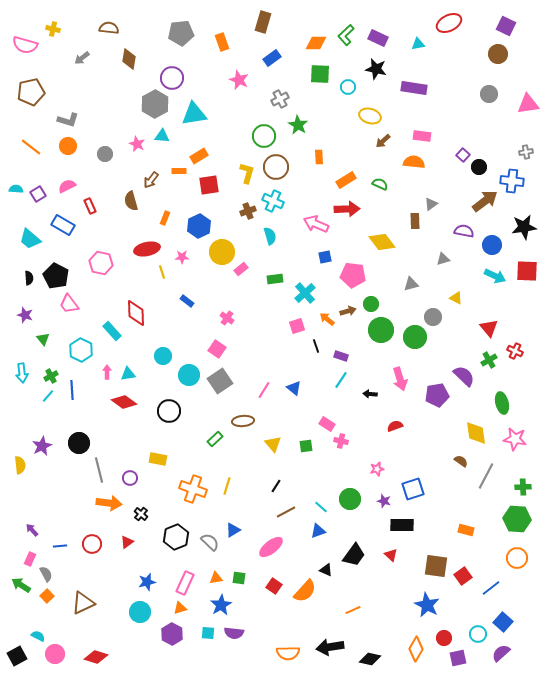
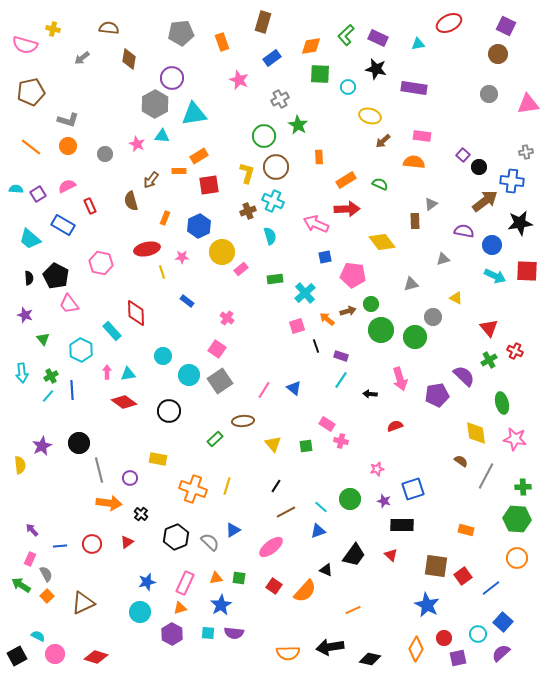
orange diamond at (316, 43): moved 5 px left, 3 px down; rotated 10 degrees counterclockwise
black star at (524, 227): moved 4 px left, 4 px up
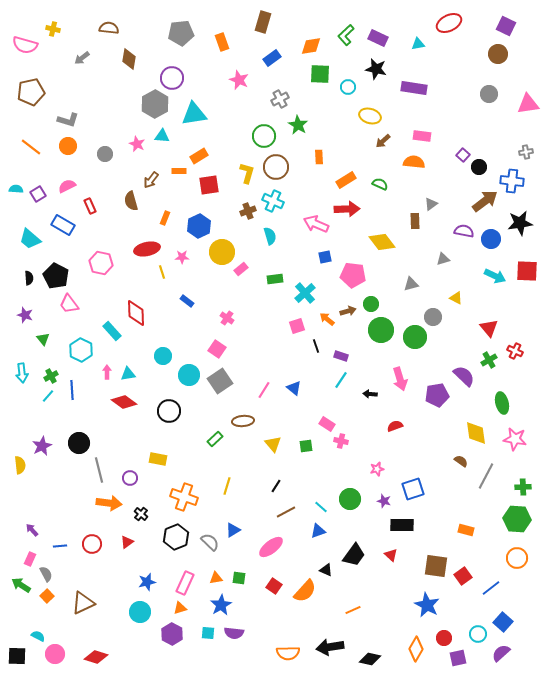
blue circle at (492, 245): moved 1 px left, 6 px up
orange cross at (193, 489): moved 9 px left, 8 px down
black square at (17, 656): rotated 30 degrees clockwise
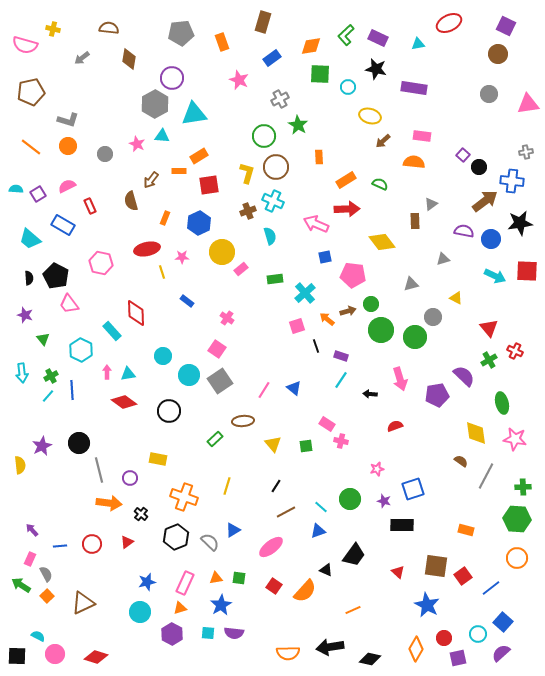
blue hexagon at (199, 226): moved 3 px up
red triangle at (391, 555): moved 7 px right, 17 px down
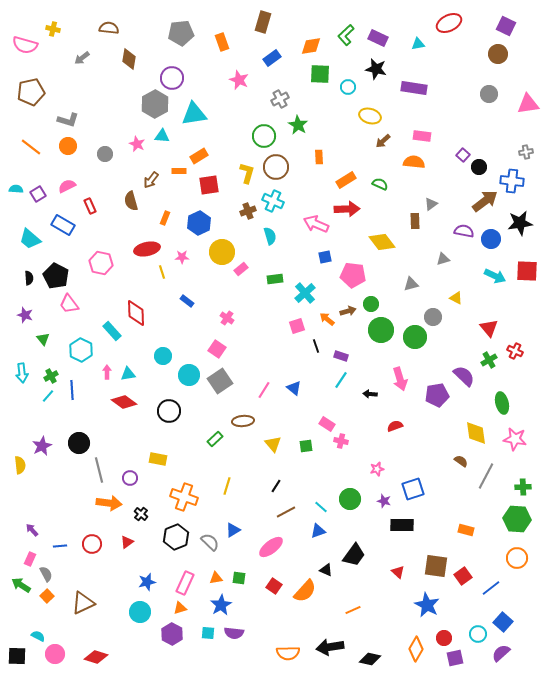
purple square at (458, 658): moved 3 px left
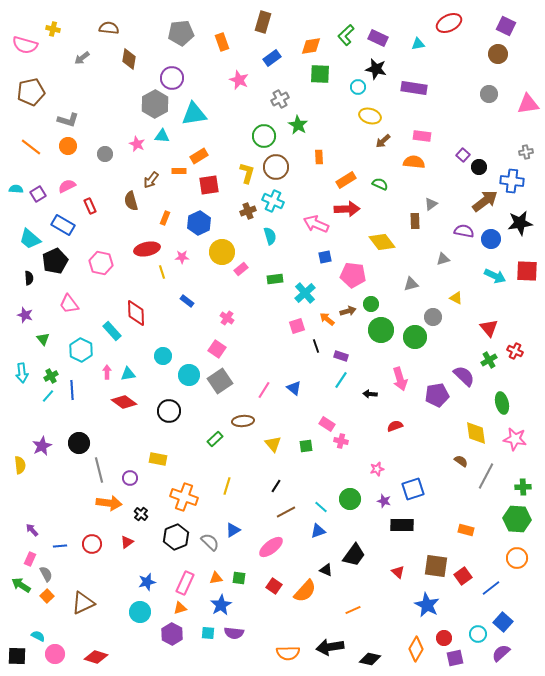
cyan circle at (348, 87): moved 10 px right
black pentagon at (56, 276): moved 1 px left, 15 px up; rotated 20 degrees clockwise
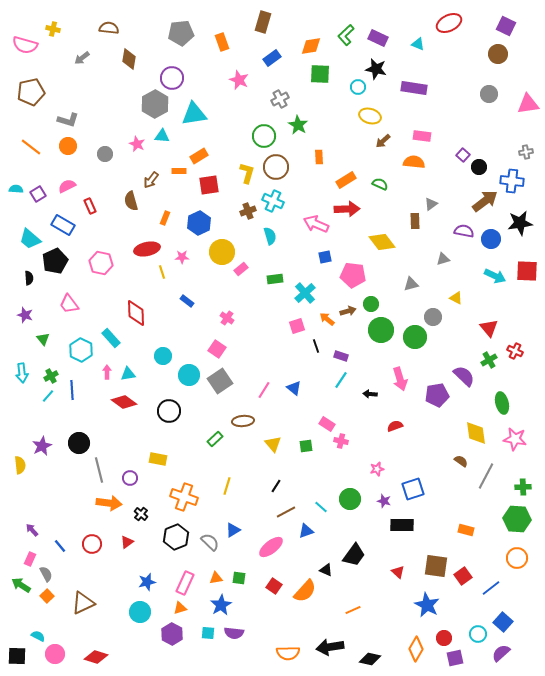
cyan triangle at (418, 44): rotated 32 degrees clockwise
cyan rectangle at (112, 331): moved 1 px left, 7 px down
blue triangle at (318, 531): moved 12 px left
blue line at (60, 546): rotated 56 degrees clockwise
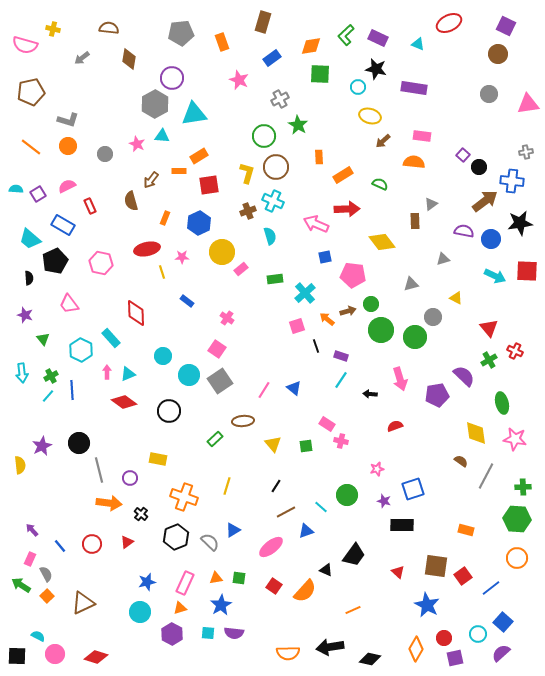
orange rectangle at (346, 180): moved 3 px left, 5 px up
cyan triangle at (128, 374): rotated 14 degrees counterclockwise
green circle at (350, 499): moved 3 px left, 4 px up
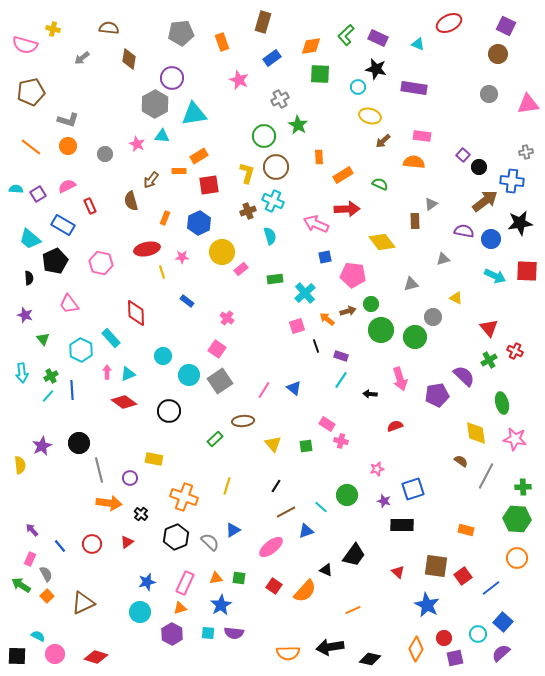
yellow rectangle at (158, 459): moved 4 px left
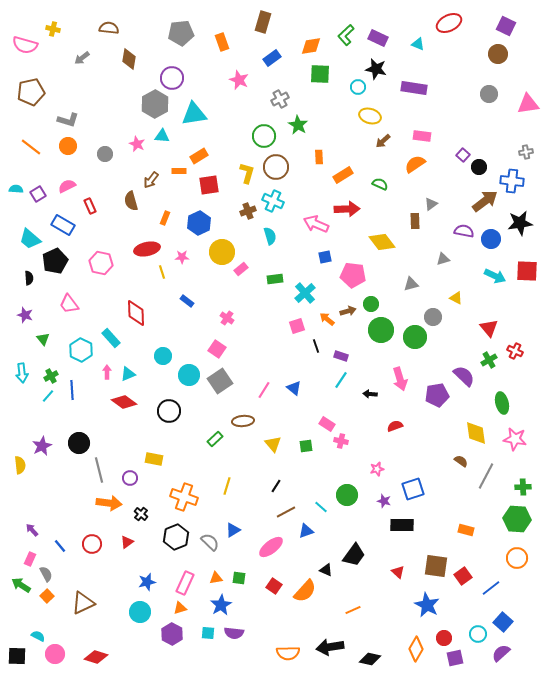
orange semicircle at (414, 162): moved 1 px right, 2 px down; rotated 40 degrees counterclockwise
